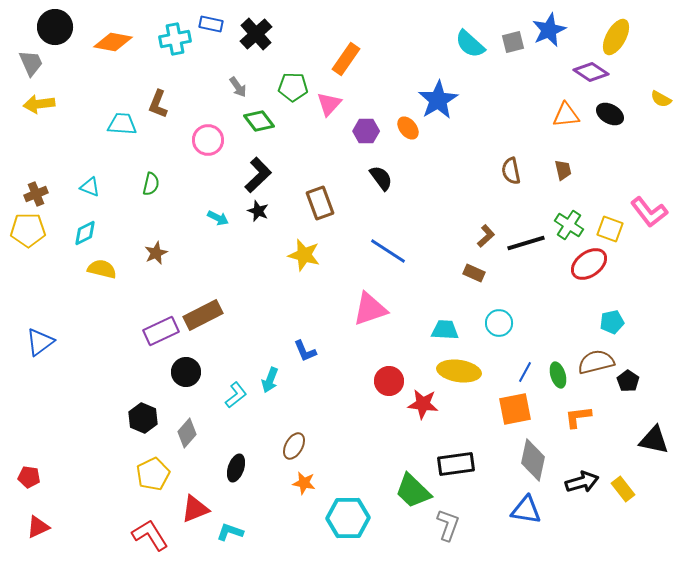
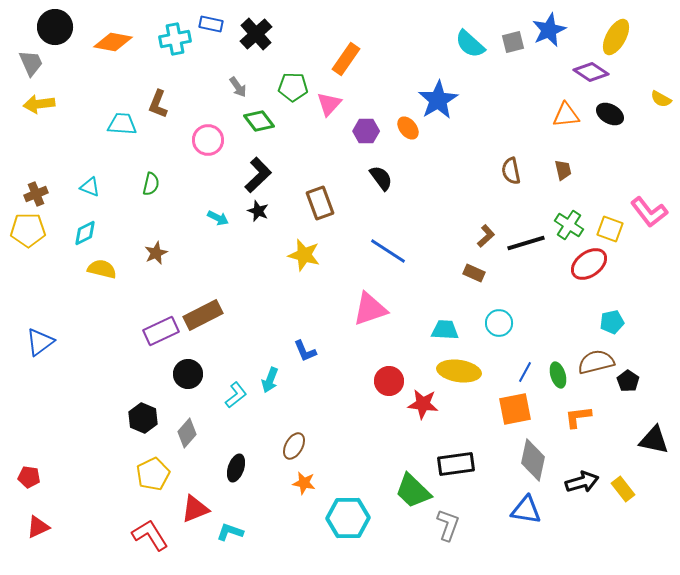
black circle at (186, 372): moved 2 px right, 2 px down
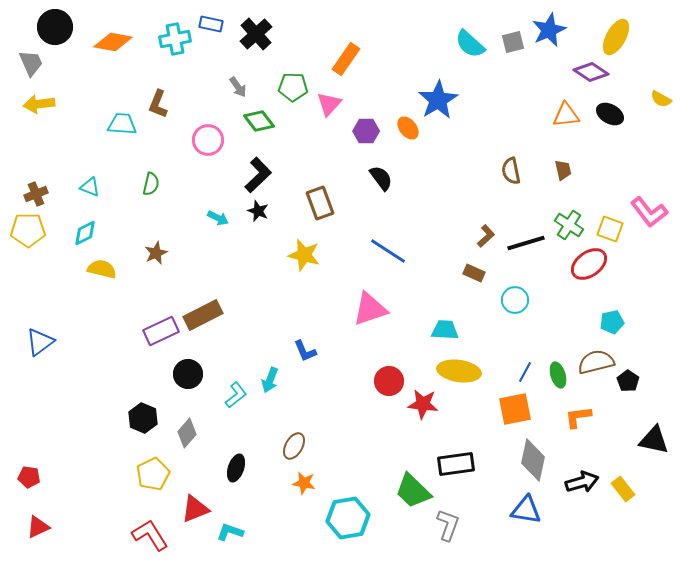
cyan circle at (499, 323): moved 16 px right, 23 px up
cyan hexagon at (348, 518): rotated 9 degrees counterclockwise
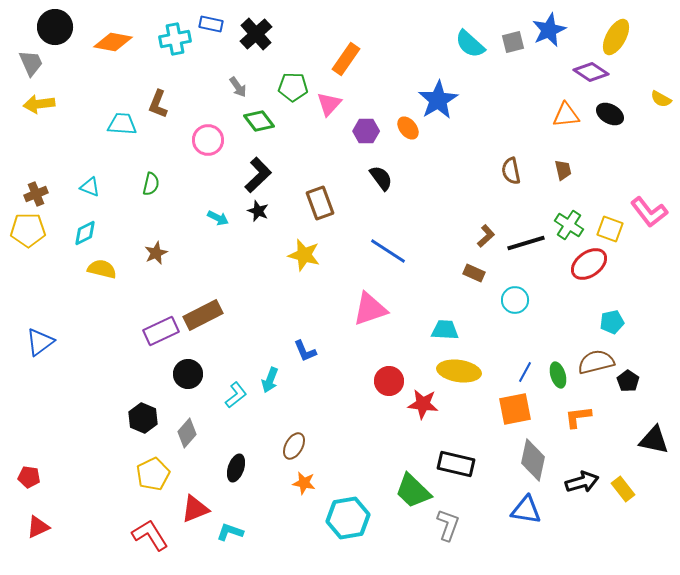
black rectangle at (456, 464): rotated 21 degrees clockwise
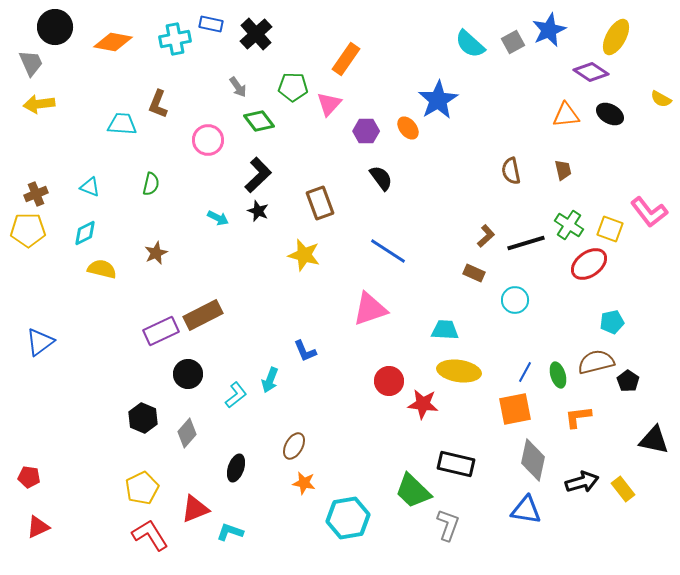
gray square at (513, 42): rotated 15 degrees counterclockwise
yellow pentagon at (153, 474): moved 11 px left, 14 px down
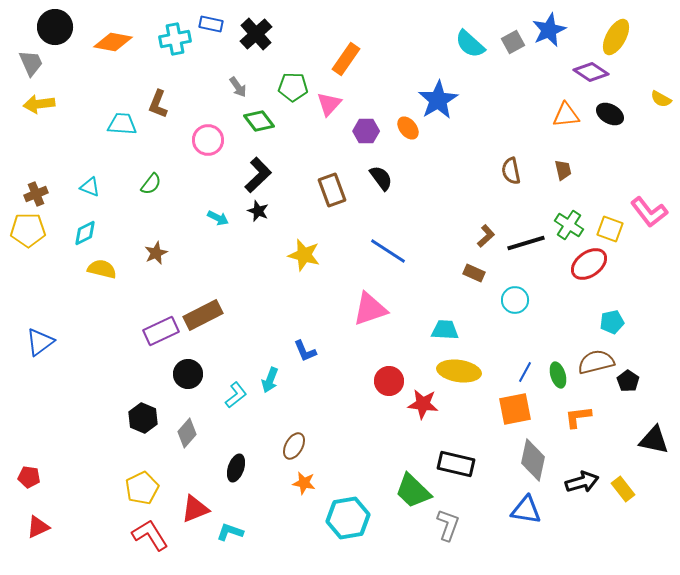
green semicircle at (151, 184): rotated 25 degrees clockwise
brown rectangle at (320, 203): moved 12 px right, 13 px up
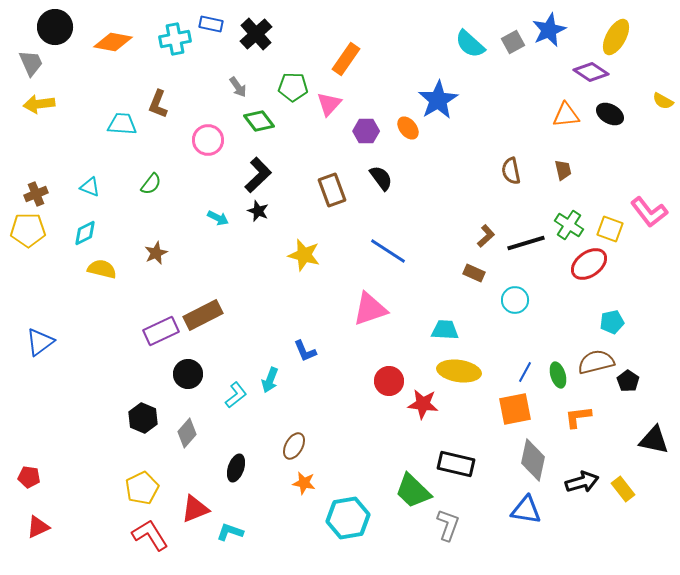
yellow semicircle at (661, 99): moved 2 px right, 2 px down
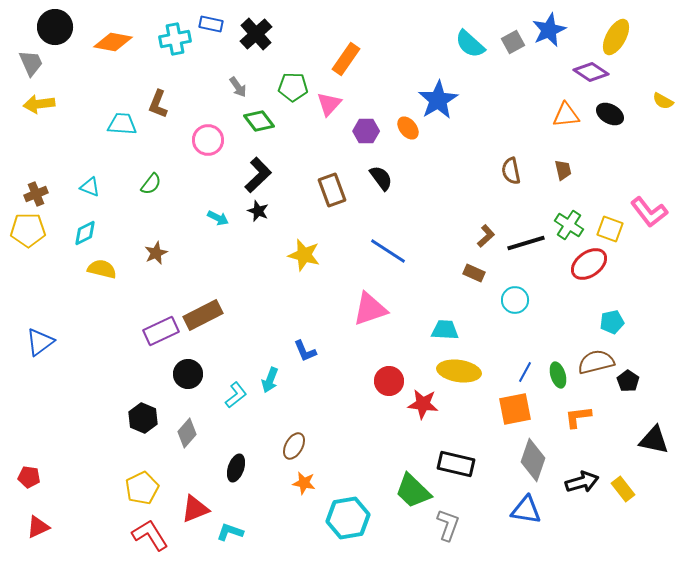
gray diamond at (533, 460): rotated 6 degrees clockwise
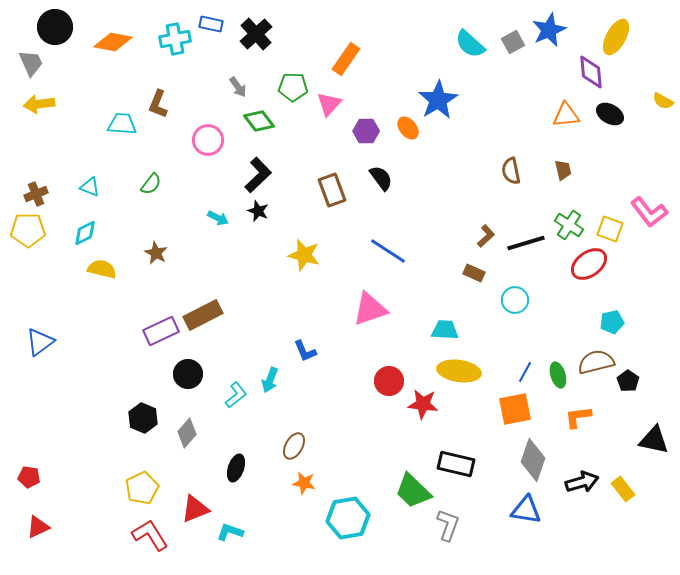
purple diamond at (591, 72): rotated 52 degrees clockwise
brown star at (156, 253): rotated 20 degrees counterclockwise
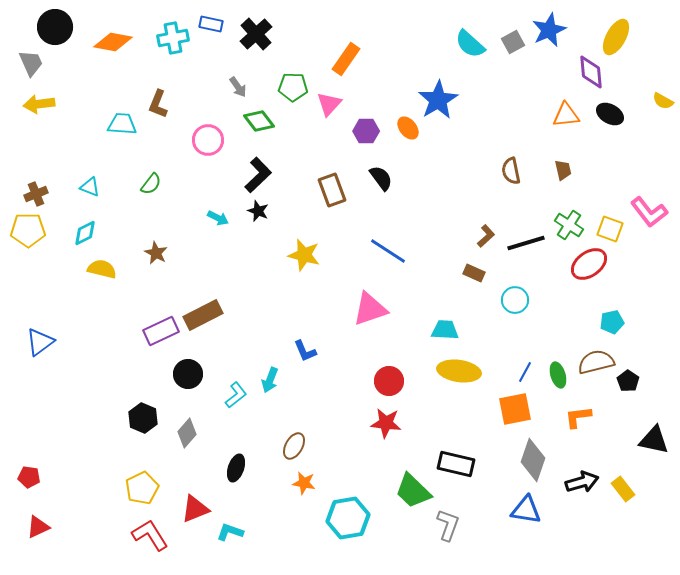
cyan cross at (175, 39): moved 2 px left, 1 px up
red star at (423, 404): moved 37 px left, 19 px down
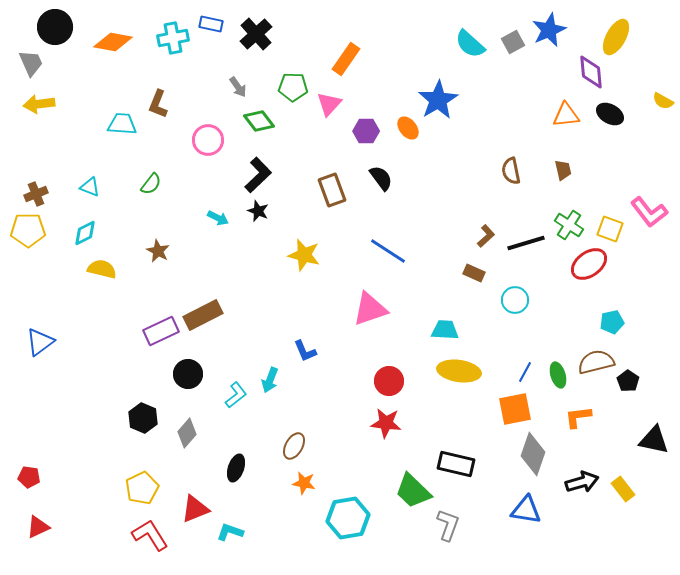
brown star at (156, 253): moved 2 px right, 2 px up
gray diamond at (533, 460): moved 6 px up
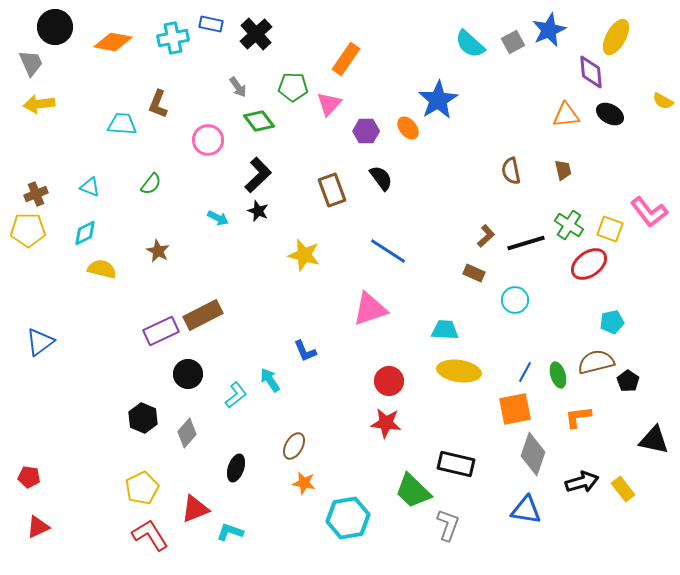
cyan arrow at (270, 380): rotated 125 degrees clockwise
